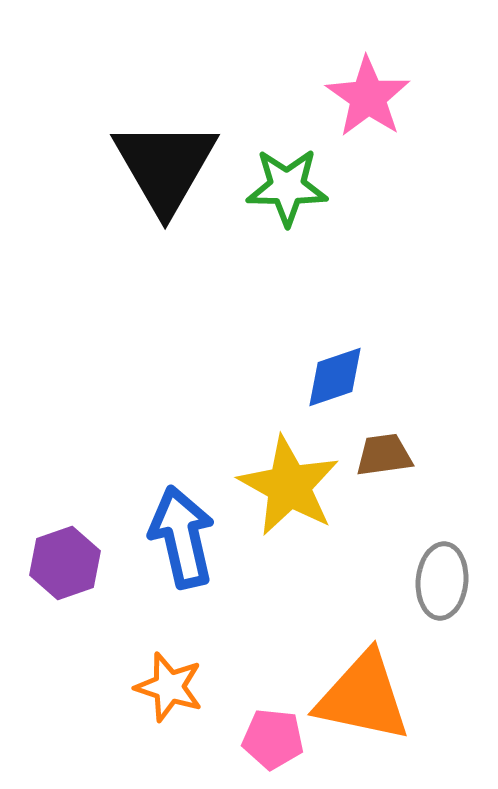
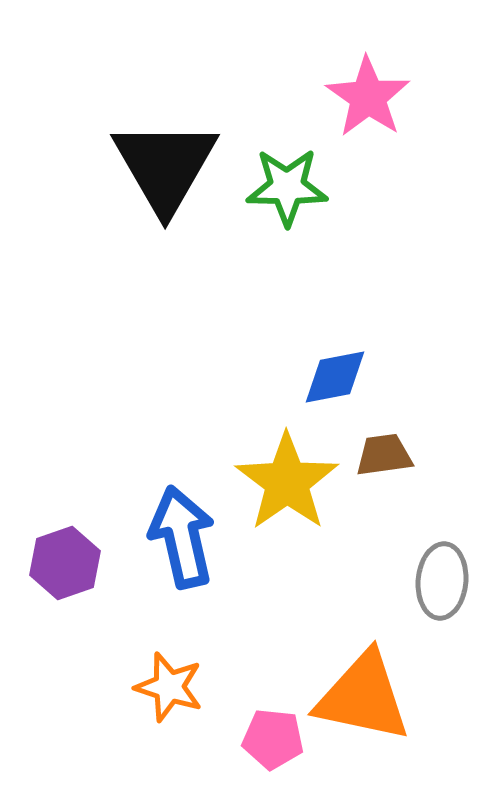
blue diamond: rotated 8 degrees clockwise
yellow star: moved 2 px left, 4 px up; rotated 8 degrees clockwise
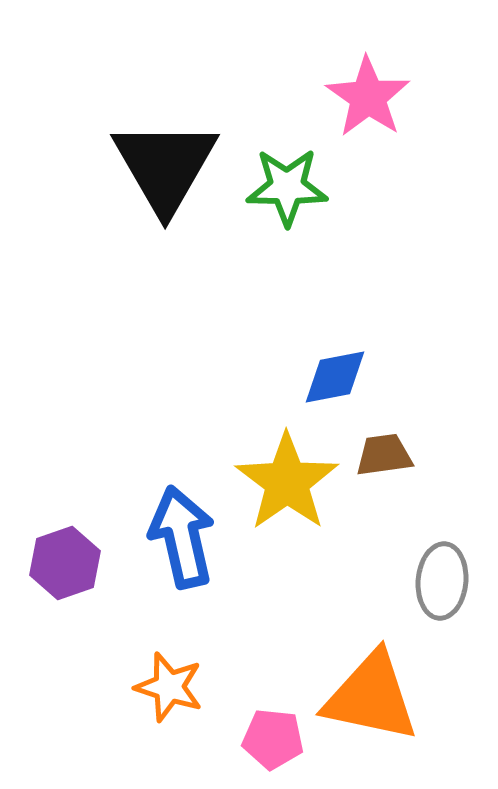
orange triangle: moved 8 px right
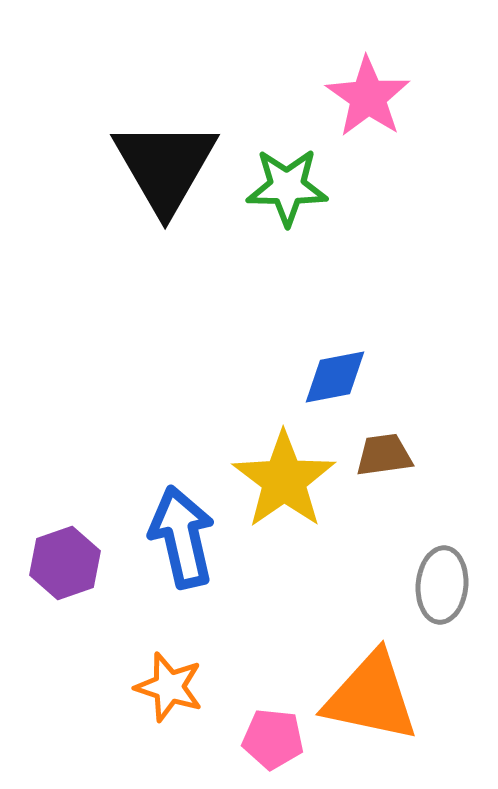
yellow star: moved 3 px left, 2 px up
gray ellipse: moved 4 px down
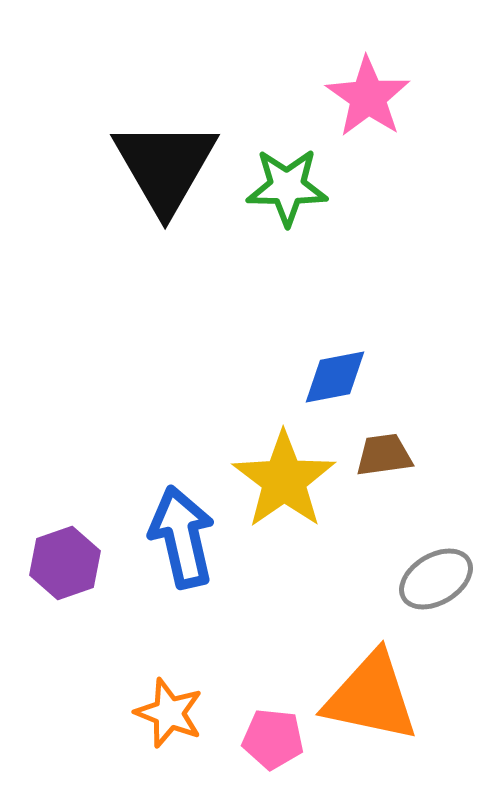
gray ellipse: moved 6 px left, 6 px up; rotated 54 degrees clockwise
orange star: moved 26 px down; rotated 4 degrees clockwise
